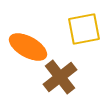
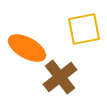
orange ellipse: moved 1 px left, 1 px down
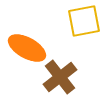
yellow square: moved 8 px up
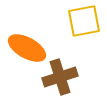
brown cross: rotated 20 degrees clockwise
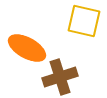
yellow square: rotated 24 degrees clockwise
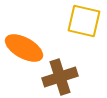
orange ellipse: moved 3 px left
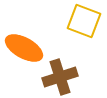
yellow square: rotated 8 degrees clockwise
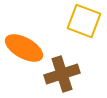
brown cross: moved 2 px right, 3 px up
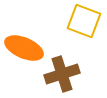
orange ellipse: rotated 6 degrees counterclockwise
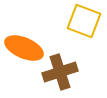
brown cross: moved 2 px left, 2 px up
